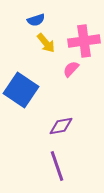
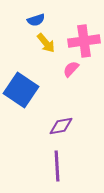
purple line: rotated 16 degrees clockwise
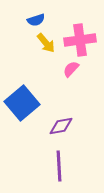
pink cross: moved 4 px left, 1 px up
blue square: moved 1 px right, 13 px down; rotated 16 degrees clockwise
purple line: moved 2 px right
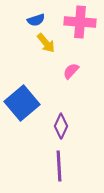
pink cross: moved 18 px up; rotated 12 degrees clockwise
pink semicircle: moved 2 px down
purple diamond: rotated 55 degrees counterclockwise
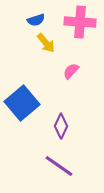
purple line: rotated 52 degrees counterclockwise
